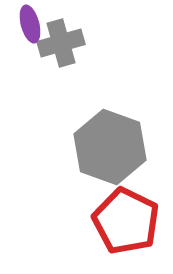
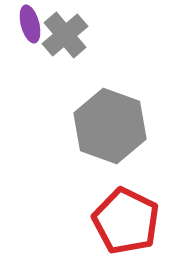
gray cross: moved 4 px right, 8 px up; rotated 24 degrees counterclockwise
gray hexagon: moved 21 px up
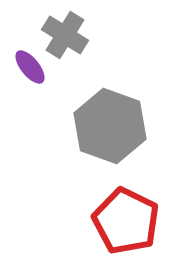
purple ellipse: moved 43 px down; rotated 24 degrees counterclockwise
gray cross: rotated 18 degrees counterclockwise
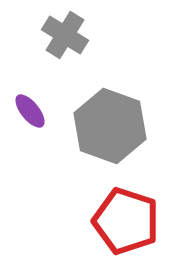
purple ellipse: moved 44 px down
red pentagon: rotated 8 degrees counterclockwise
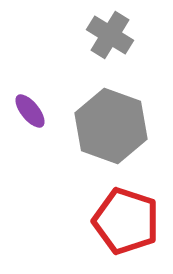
gray cross: moved 45 px right
gray hexagon: moved 1 px right
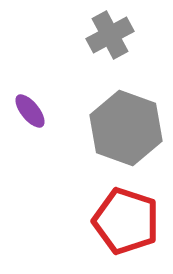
gray cross: rotated 30 degrees clockwise
gray hexagon: moved 15 px right, 2 px down
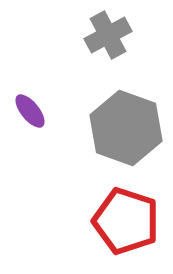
gray cross: moved 2 px left
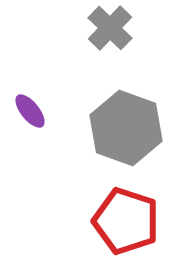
gray cross: moved 2 px right, 7 px up; rotated 18 degrees counterclockwise
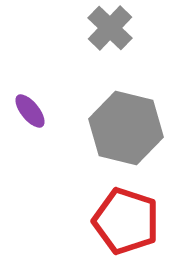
gray hexagon: rotated 6 degrees counterclockwise
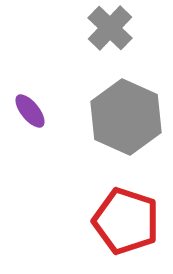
gray hexagon: moved 11 px up; rotated 10 degrees clockwise
